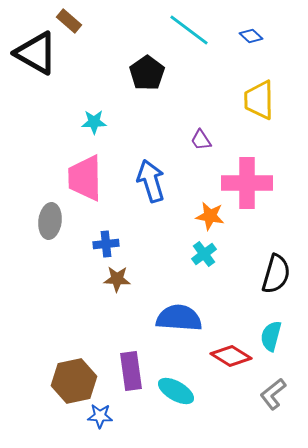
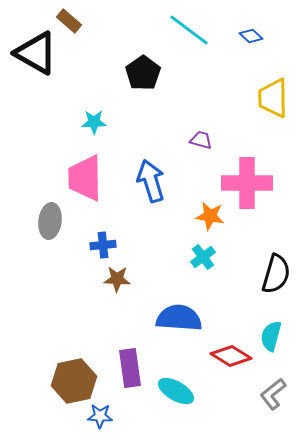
black pentagon: moved 4 px left
yellow trapezoid: moved 14 px right, 2 px up
purple trapezoid: rotated 140 degrees clockwise
blue cross: moved 3 px left, 1 px down
cyan cross: moved 1 px left, 3 px down
purple rectangle: moved 1 px left, 3 px up
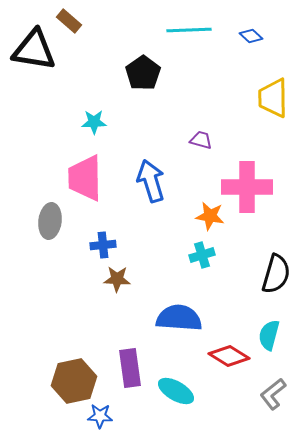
cyan line: rotated 39 degrees counterclockwise
black triangle: moved 2 px left, 3 px up; rotated 21 degrees counterclockwise
pink cross: moved 4 px down
cyan cross: moved 1 px left, 2 px up; rotated 20 degrees clockwise
cyan semicircle: moved 2 px left, 1 px up
red diamond: moved 2 px left
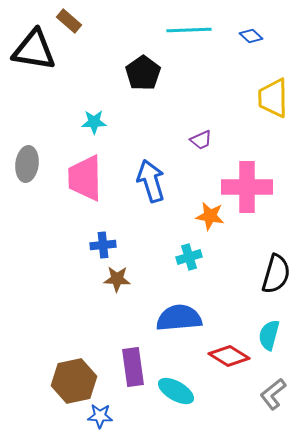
purple trapezoid: rotated 140 degrees clockwise
gray ellipse: moved 23 px left, 57 px up
cyan cross: moved 13 px left, 2 px down
blue semicircle: rotated 9 degrees counterclockwise
purple rectangle: moved 3 px right, 1 px up
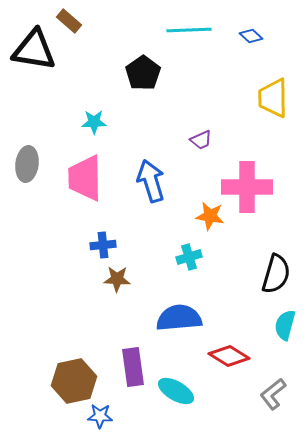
cyan semicircle: moved 16 px right, 10 px up
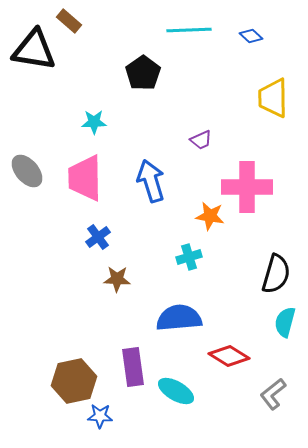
gray ellipse: moved 7 px down; rotated 48 degrees counterclockwise
blue cross: moved 5 px left, 8 px up; rotated 30 degrees counterclockwise
cyan semicircle: moved 3 px up
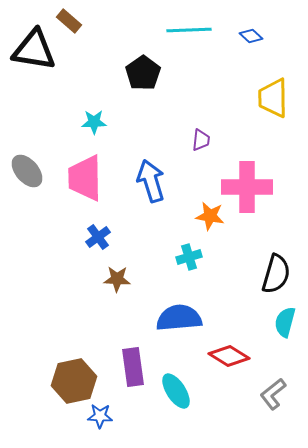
purple trapezoid: rotated 60 degrees counterclockwise
cyan ellipse: rotated 27 degrees clockwise
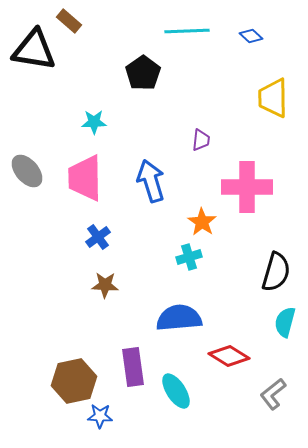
cyan line: moved 2 px left, 1 px down
orange star: moved 8 px left, 6 px down; rotated 24 degrees clockwise
black semicircle: moved 2 px up
brown star: moved 12 px left, 6 px down
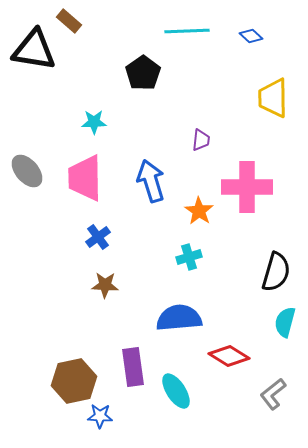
orange star: moved 3 px left, 11 px up
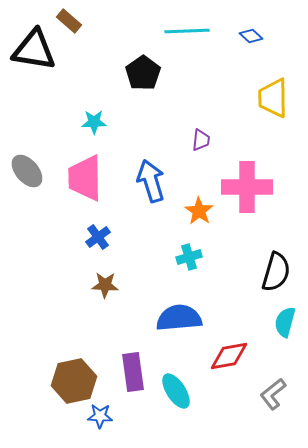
red diamond: rotated 42 degrees counterclockwise
purple rectangle: moved 5 px down
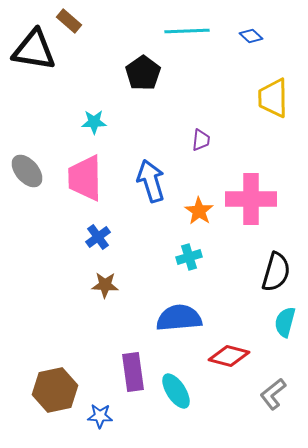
pink cross: moved 4 px right, 12 px down
red diamond: rotated 24 degrees clockwise
brown hexagon: moved 19 px left, 9 px down
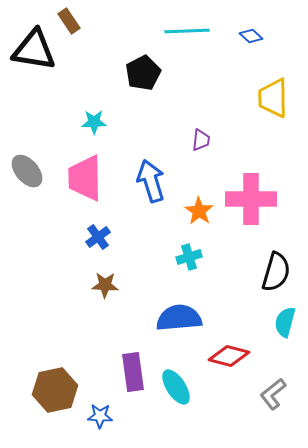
brown rectangle: rotated 15 degrees clockwise
black pentagon: rotated 8 degrees clockwise
cyan ellipse: moved 4 px up
